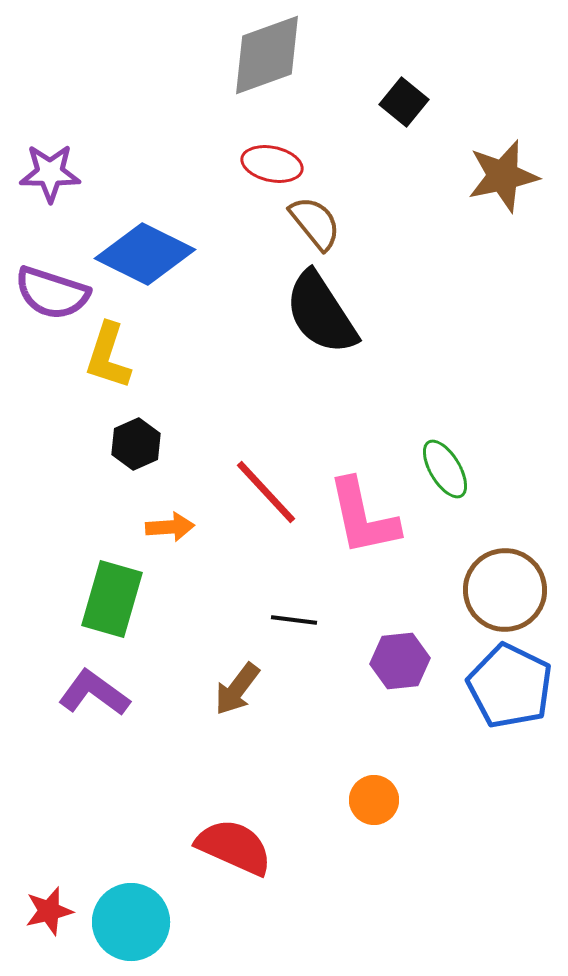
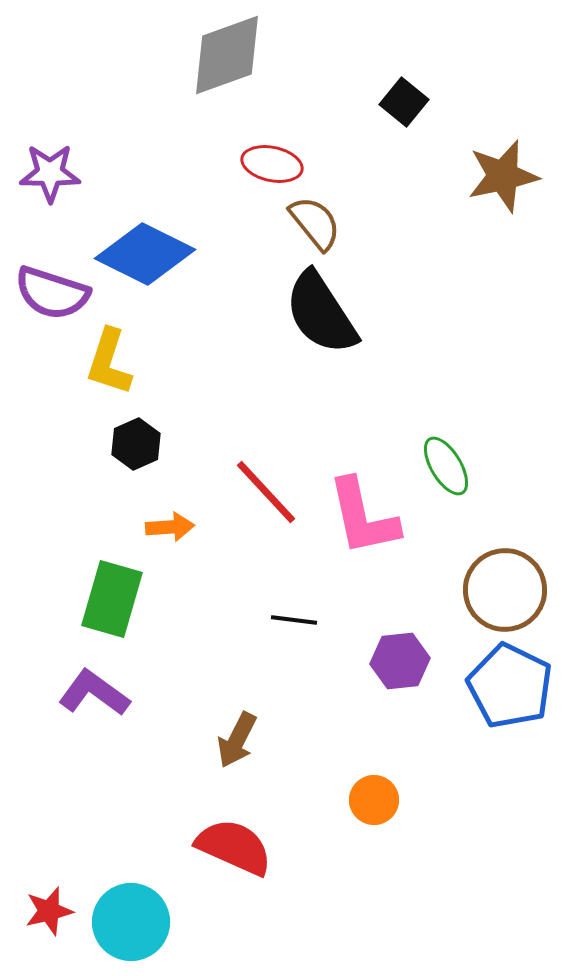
gray diamond: moved 40 px left
yellow L-shape: moved 1 px right, 6 px down
green ellipse: moved 1 px right, 3 px up
brown arrow: moved 51 px down; rotated 10 degrees counterclockwise
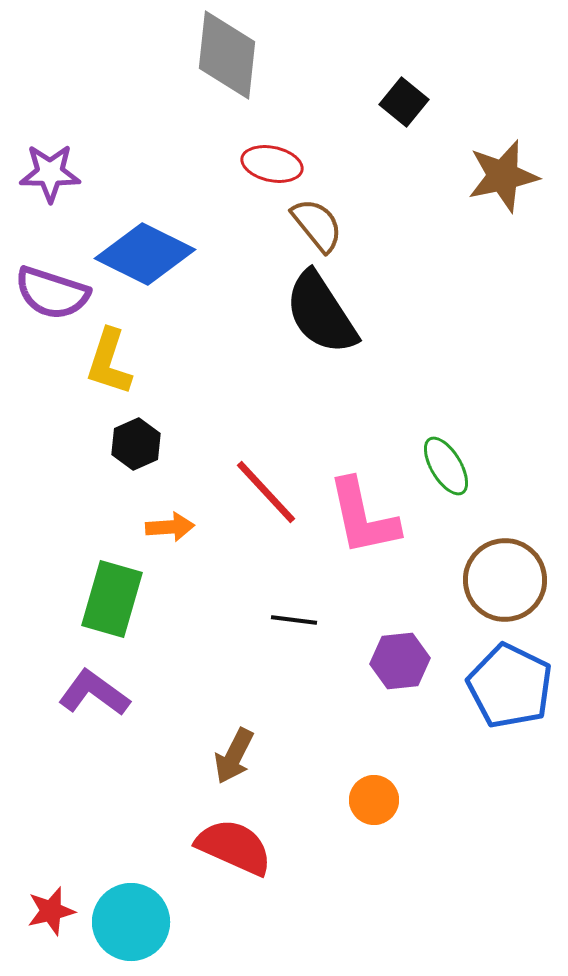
gray diamond: rotated 64 degrees counterclockwise
brown semicircle: moved 2 px right, 2 px down
brown circle: moved 10 px up
brown arrow: moved 3 px left, 16 px down
red star: moved 2 px right
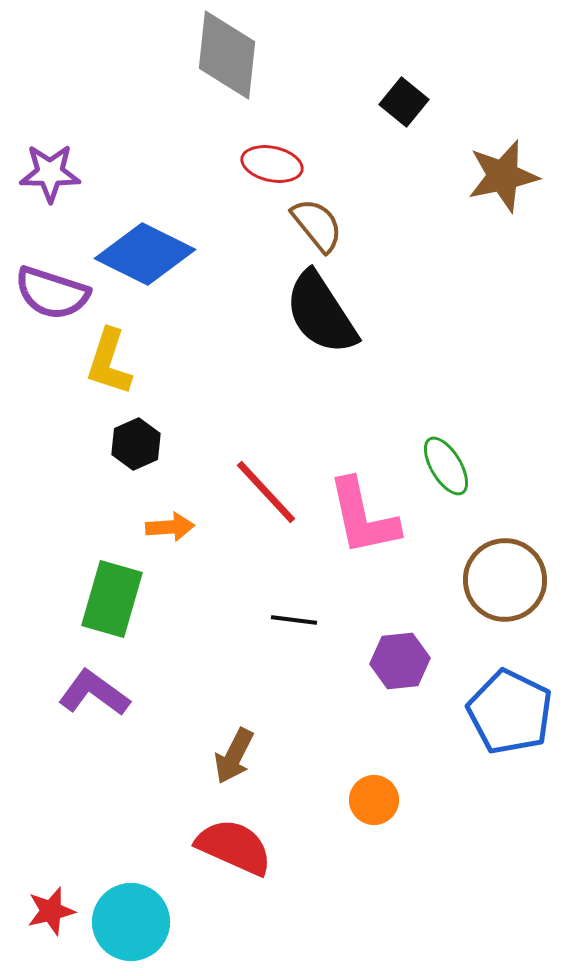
blue pentagon: moved 26 px down
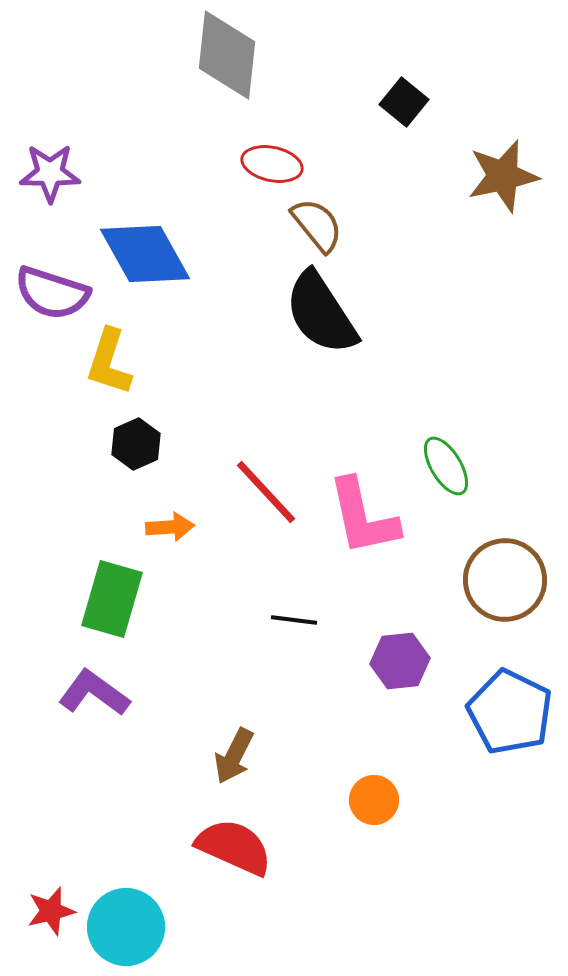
blue diamond: rotated 34 degrees clockwise
cyan circle: moved 5 px left, 5 px down
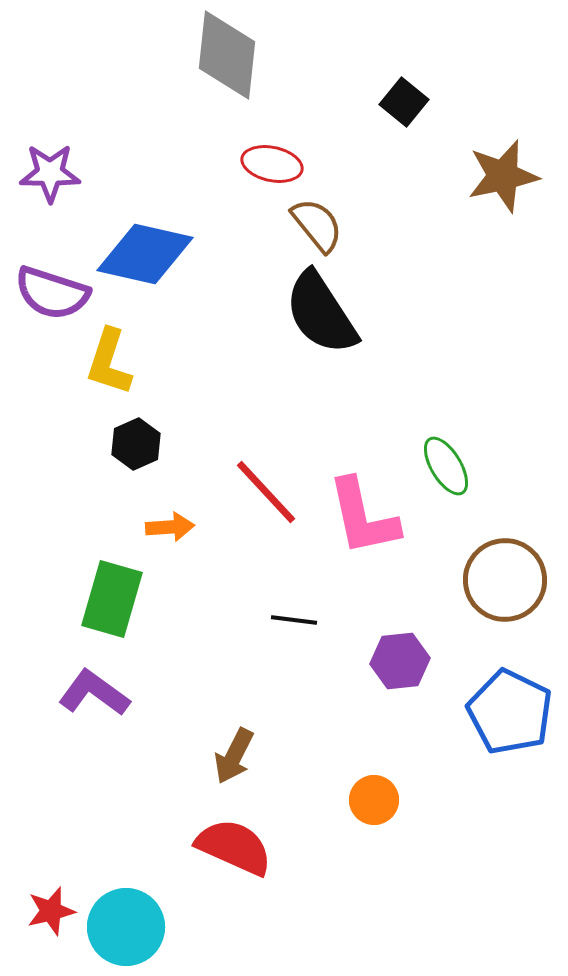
blue diamond: rotated 48 degrees counterclockwise
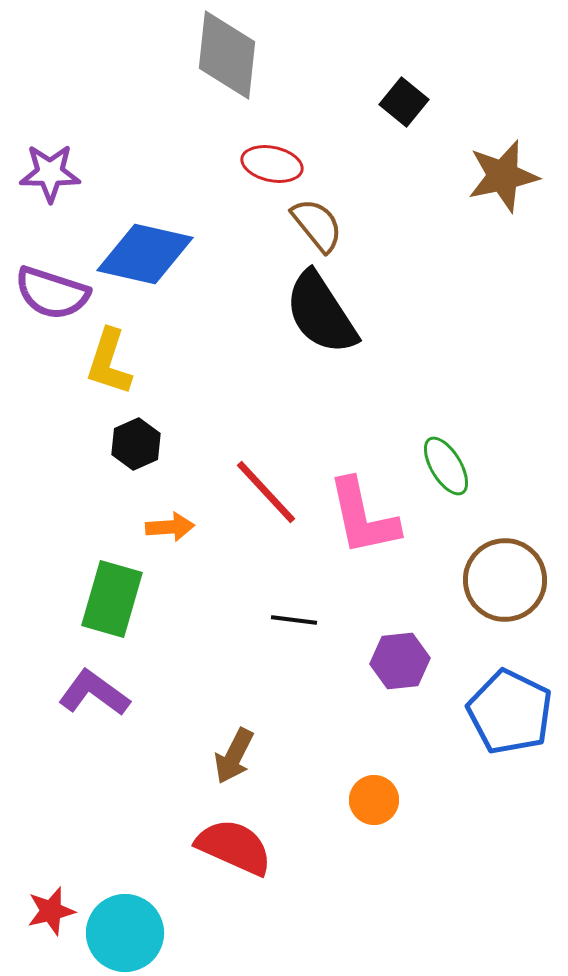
cyan circle: moved 1 px left, 6 px down
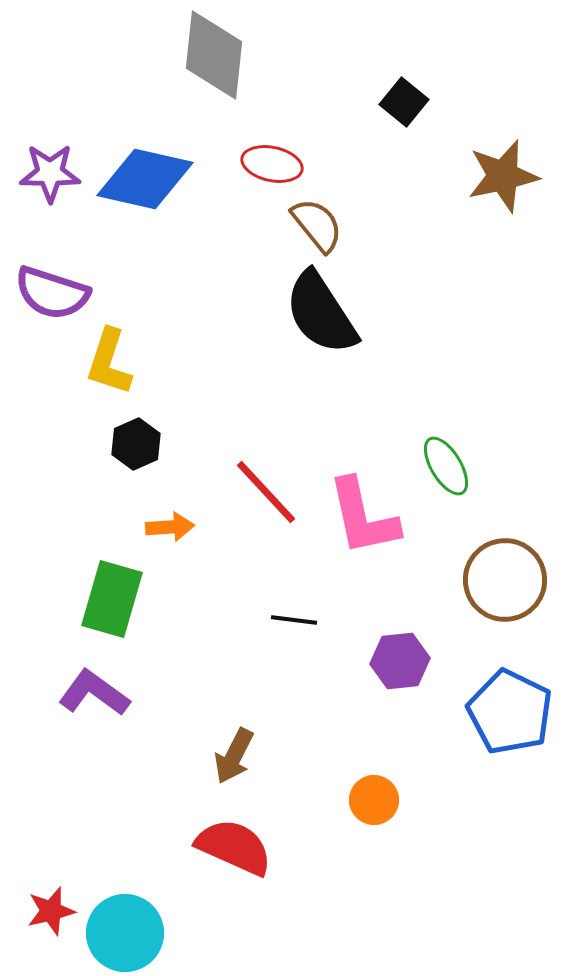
gray diamond: moved 13 px left
blue diamond: moved 75 px up
